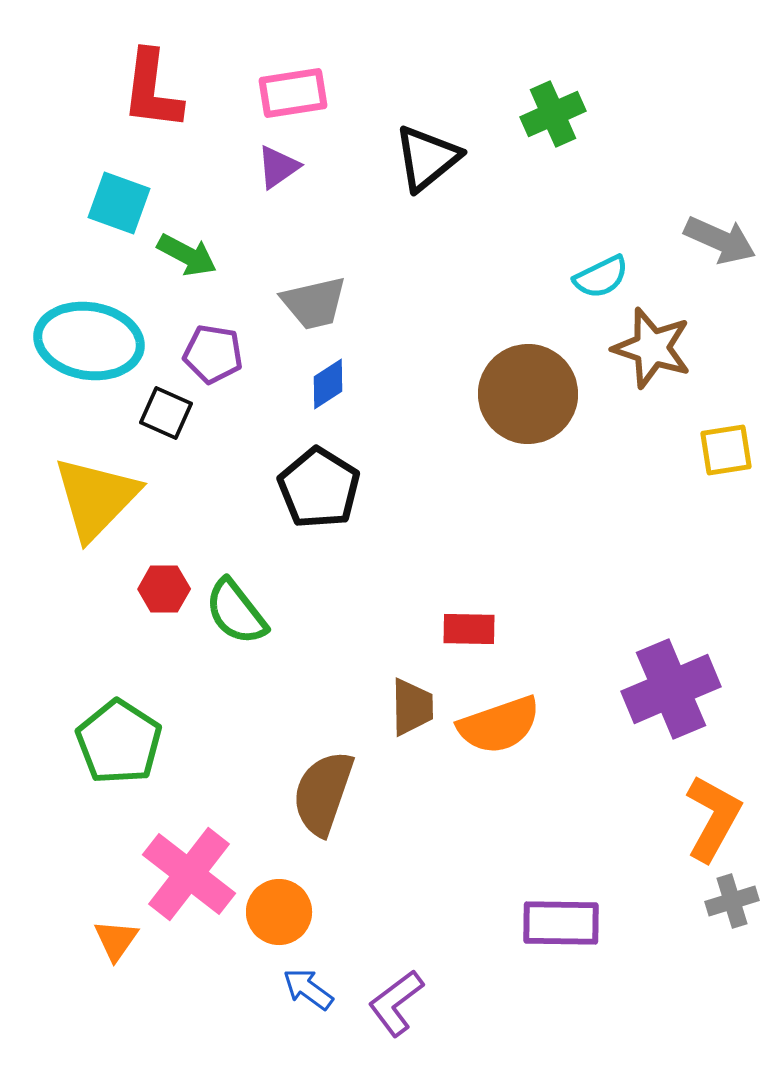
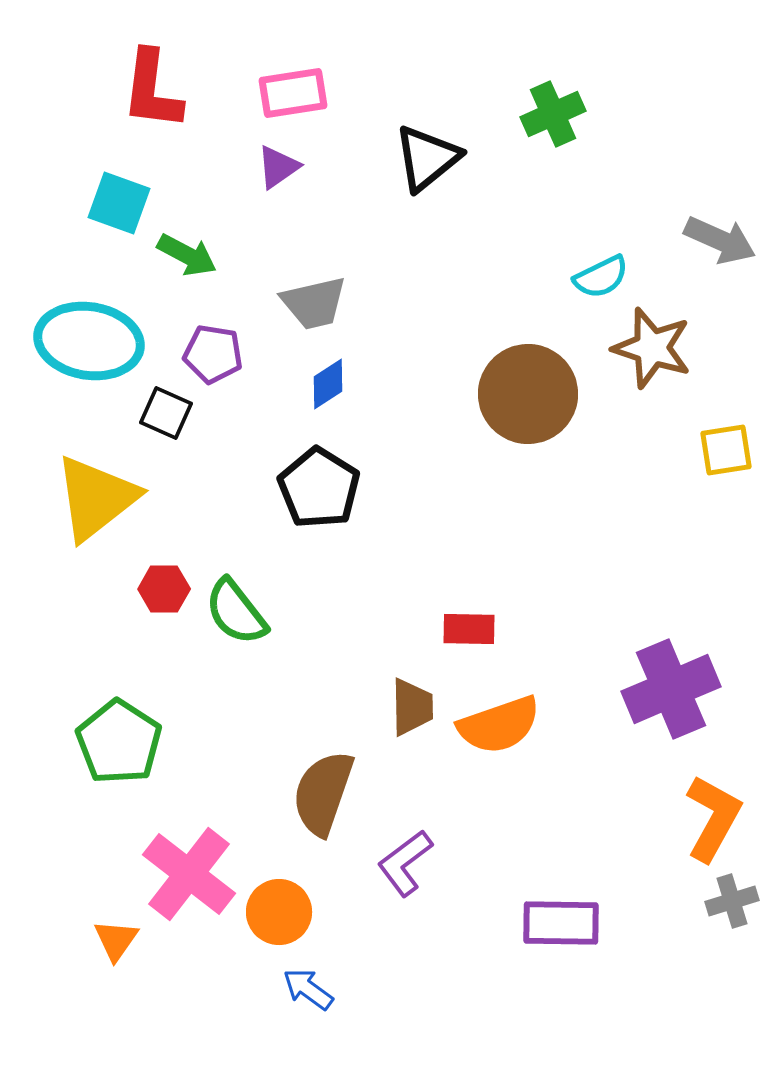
yellow triangle: rotated 8 degrees clockwise
purple L-shape: moved 9 px right, 140 px up
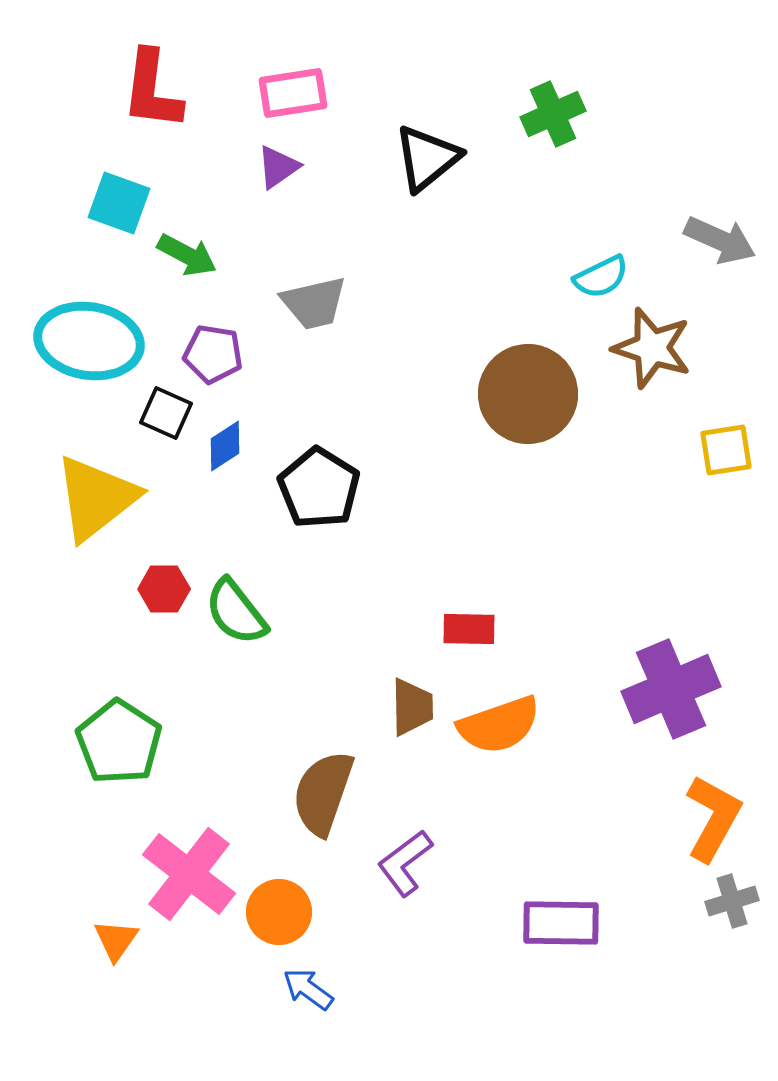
blue diamond: moved 103 px left, 62 px down
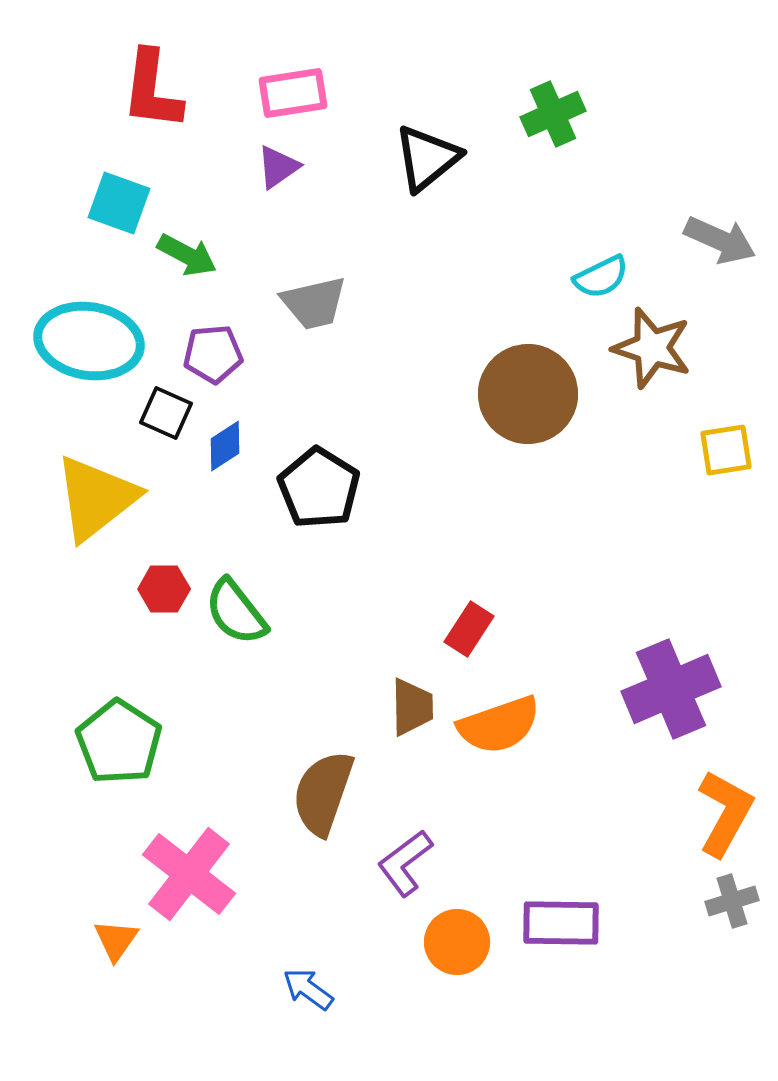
purple pentagon: rotated 14 degrees counterclockwise
red rectangle: rotated 58 degrees counterclockwise
orange L-shape: moved 12 px right, 5 px up
orange circle: moved 178 px right, 30 px down
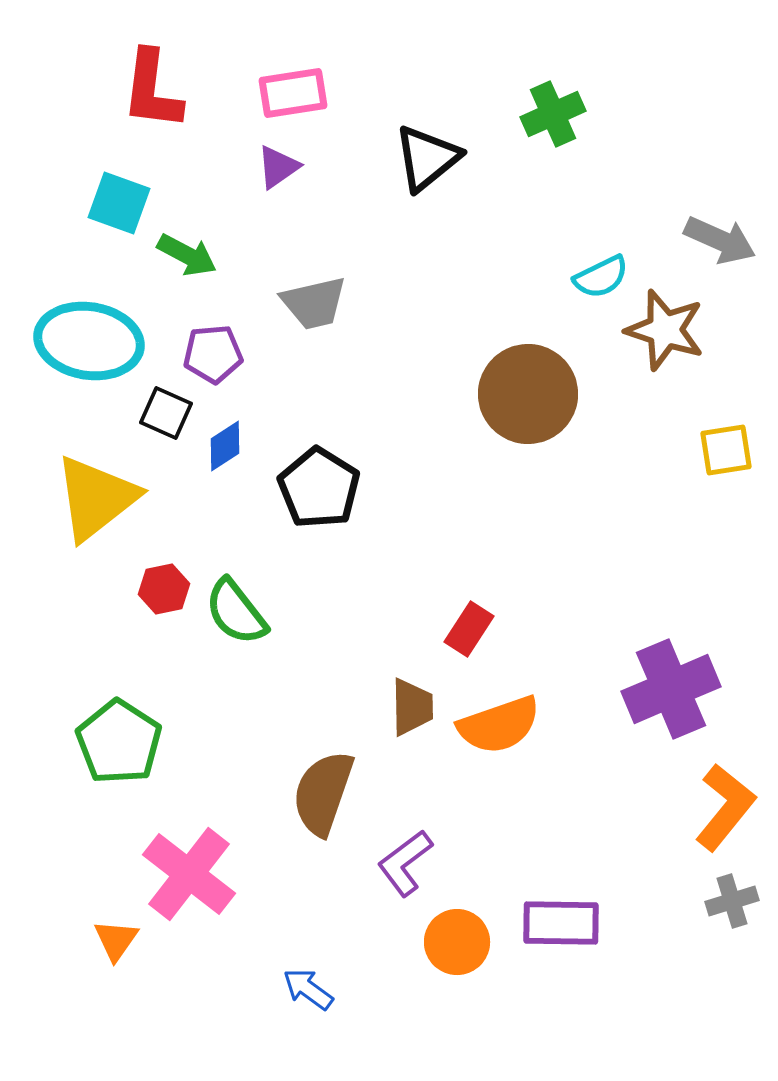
brown star: moved 13 px right, 18 px up
red hexagon: rotated 12 degrees counterclockwise
orange L-shape: moved 6 px up; rotated 10 degrees clockwise
